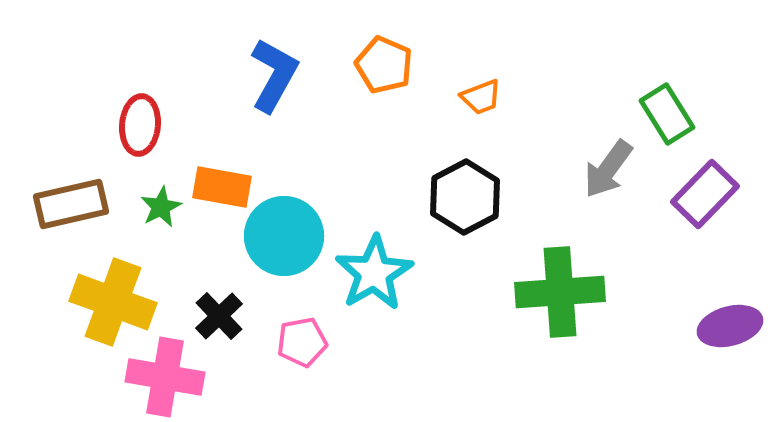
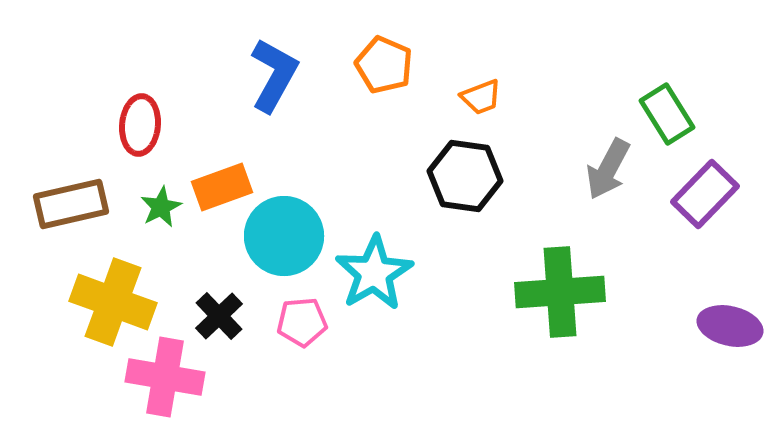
gray arrow: rotated 8 degrees counterclockwise
orange rectangle: rotated 30 degrees counterclockwise
black hexagon: moved 21 px up; rotated 24 degrees counterclockwise
purple ellipse: rotated 28 degrees clockwise
pink pentagon: moved 20 px up; rotated 6 degrees clockwise
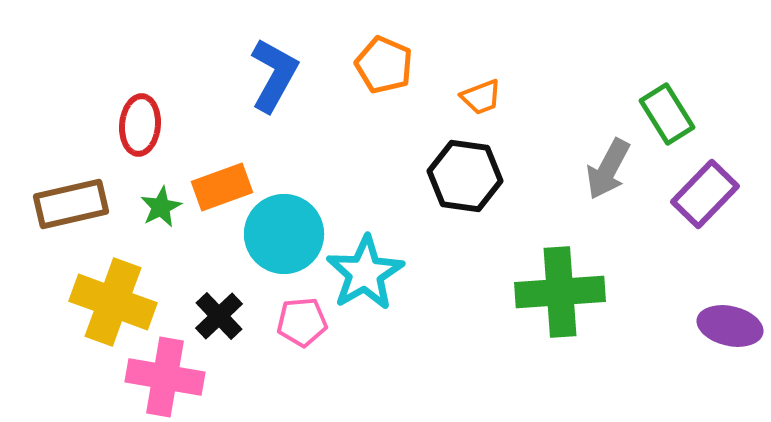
cyan circle: moved 2 px up
cyan star: moved 9 px left
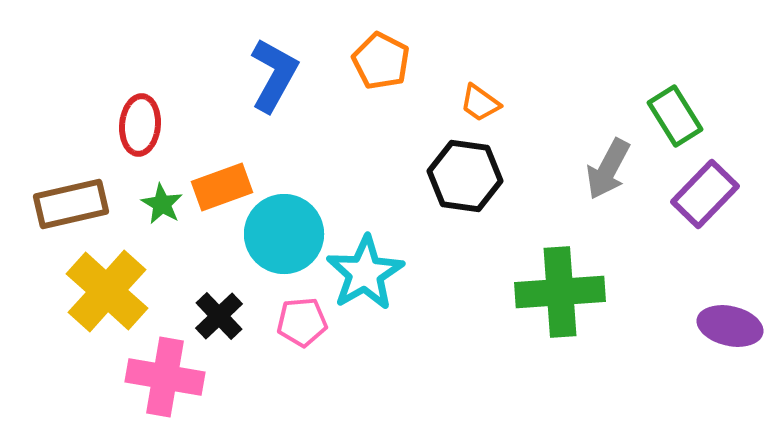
orange pentagon: moved 3 px left, 4 px up; rotated 4 degrees clockwise
orange trapezoid: moved 1 px left, 6 px down; rotated 57 degrees clockwise
green rectangle: moved 8 px right, 2 px down
green star: moved 1 px right, 3 px up; rotated 15 degrees counterclockwise
yellow cross: moved 6 px left, 11 px up; rotated 22 degrees clockwise
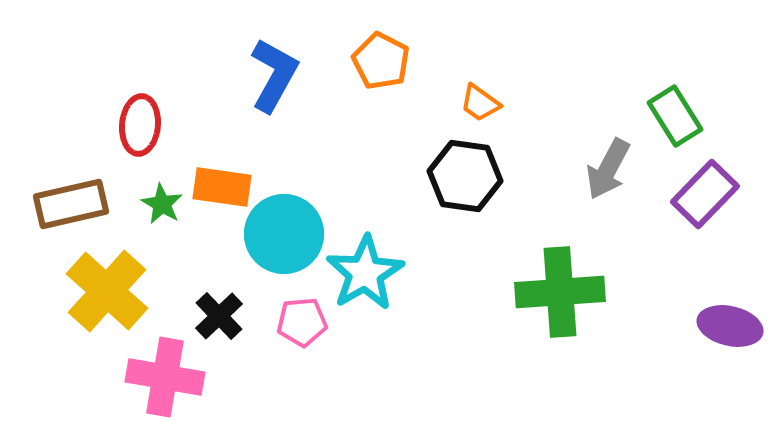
orange rectangle: rotated 28 degrees clockwise
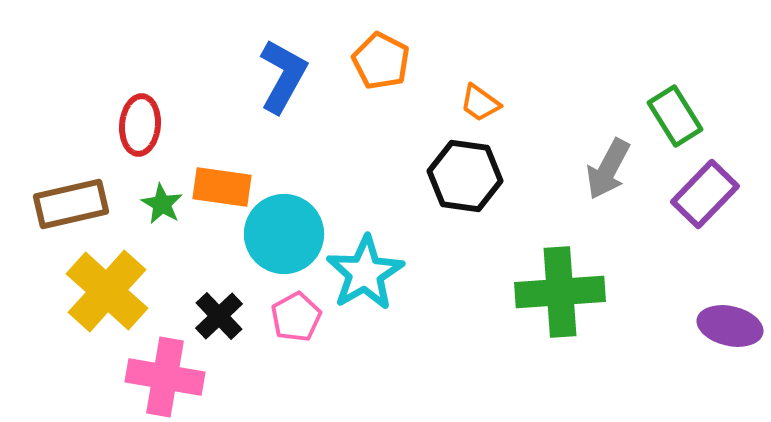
blue L-shape: moved 9 px right, 1 px down
pink pentagon: moved 6 px left, 5 px up; rotated 24 degrees counterclockwise
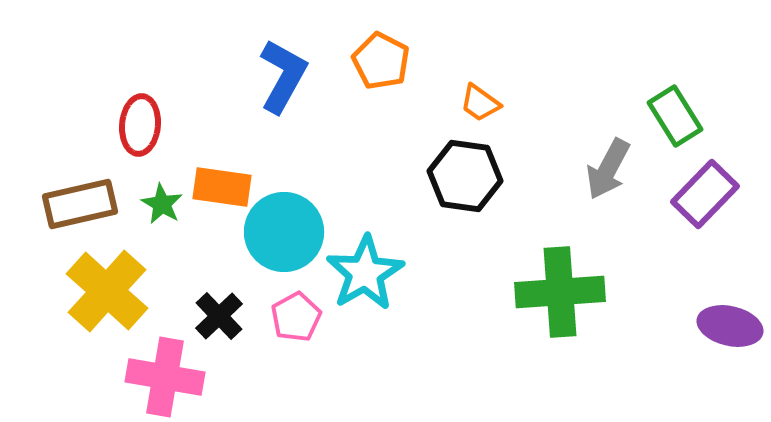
brown rectangle: moved 9 px right
cyan circle: moved 2 px up
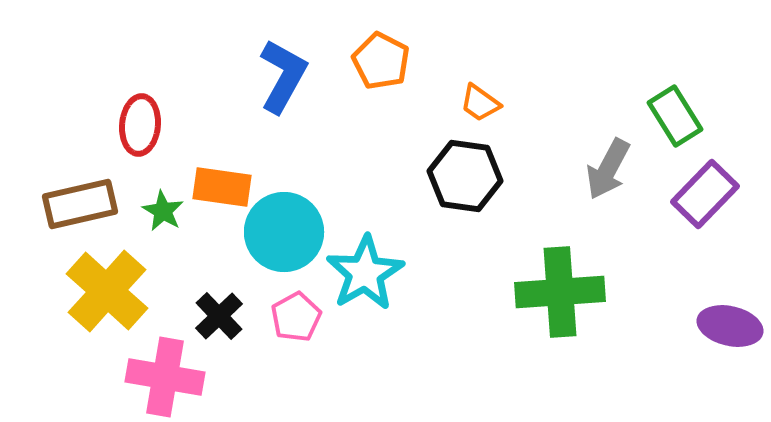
green star: moved 1 px right, 7 px down
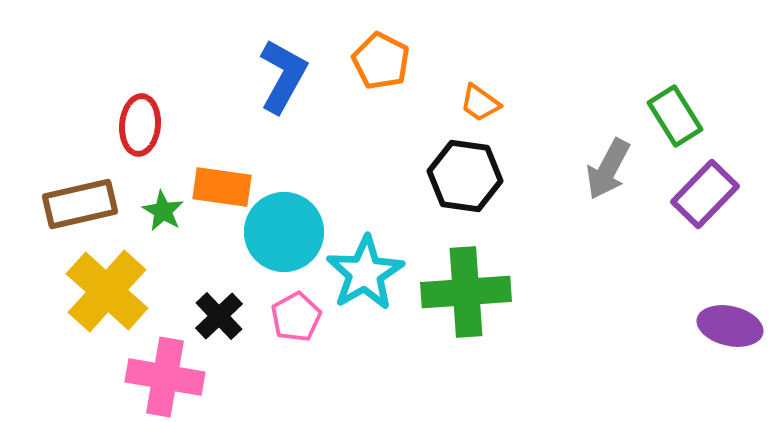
green cross: moved 94 px left
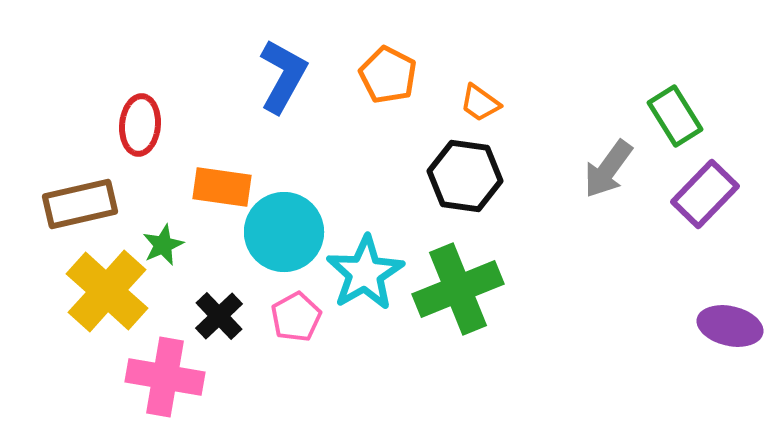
orange pentagon: moved 7 px right, 14 px down
gray arrow: rotated 8 degrees clockwise
green star: moved 34 px down; rotated 18 degrees clockwise
green cross: moved 8 px left, 3 px up; rotated 18 degrees counterclockwise
